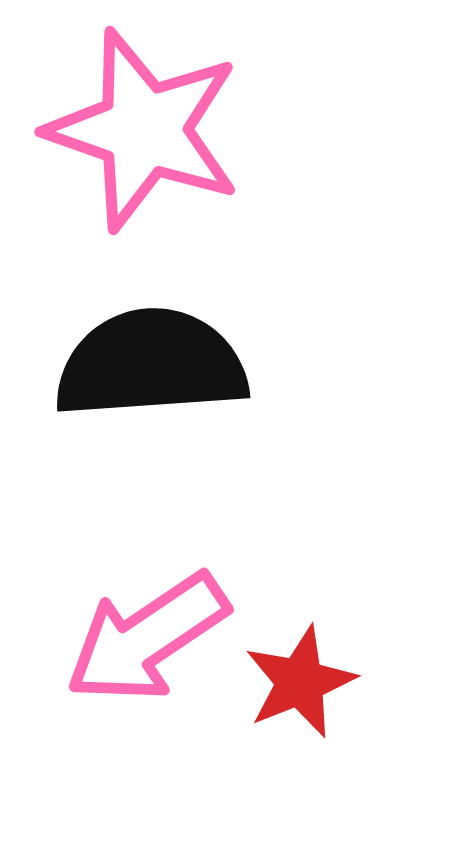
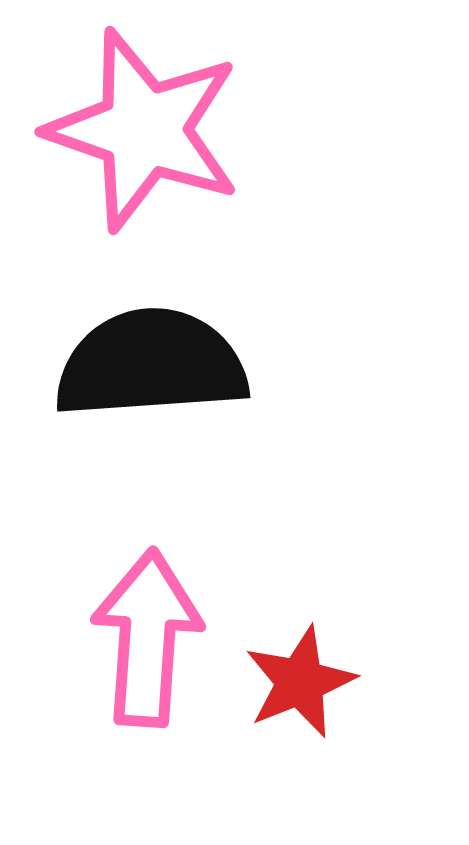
pink arrow: rotated 128 degrees clockwise
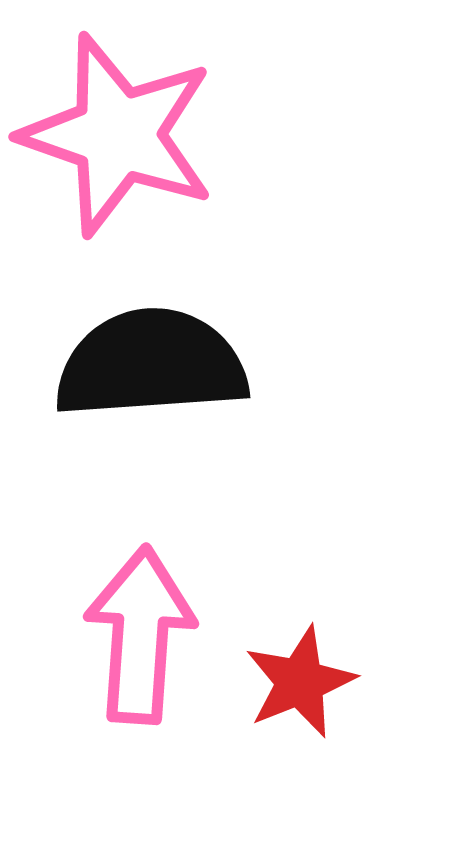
pink star: moved 26 px left, 5 px down
pink arrow: moved 7 px left, 3 px up
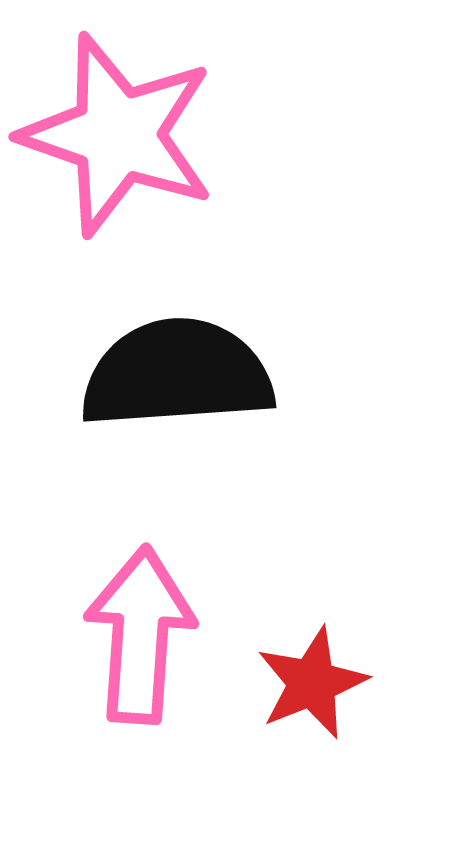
black semicircle: moved 26 px right, 10 px down
red star: moved 12 px right, 1 px down
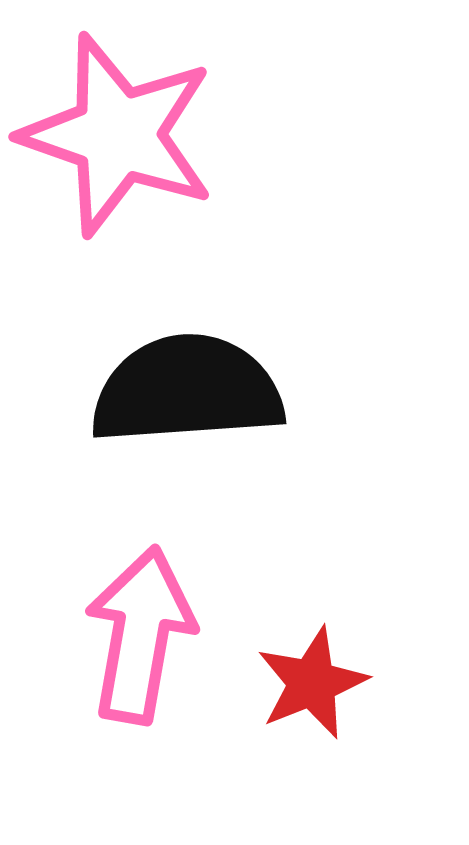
black semicircle: moved 10 px right, 16 px down
pink arrow: rotated 6 degrees clockwise
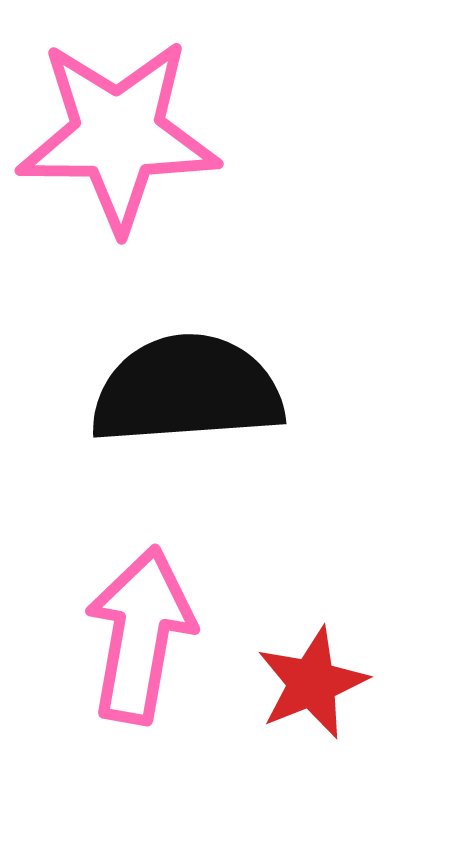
pink star: rotated 19 degrees counterclockwise
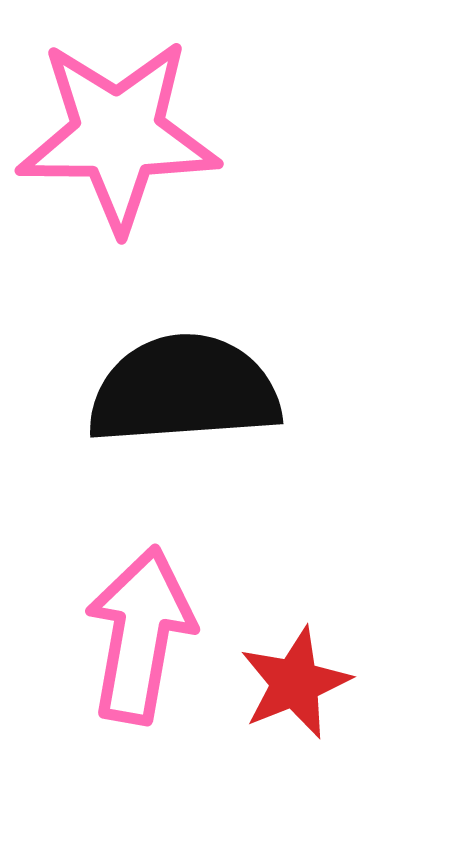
black semicircle: moved 3 px left
red star: moved 17 px left
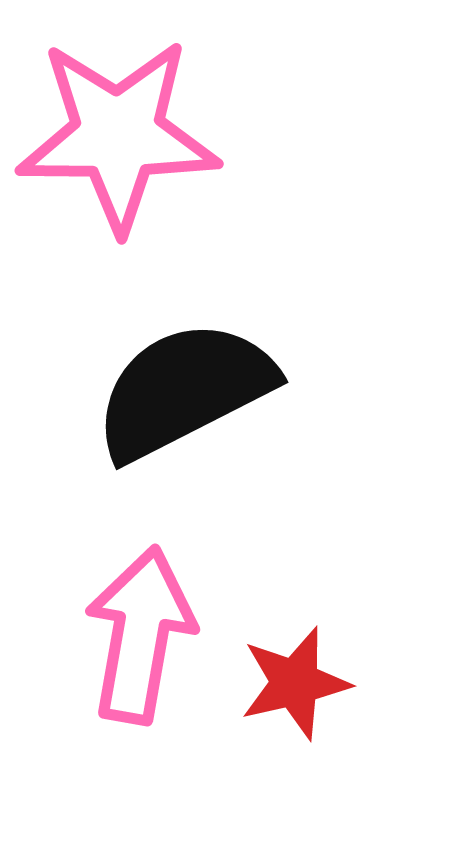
black semicircle: rotated 23 degrees counterclockwise
red star: rotated 9 degrees clockwise
